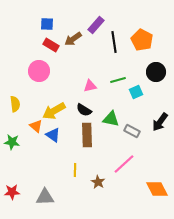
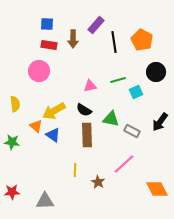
brown arrow: rotated 54 degrees counterclockwise
red rectangle: moved 2 px left; rotated 21 degrees counterclockwise
gray triangle: moved 4 px down
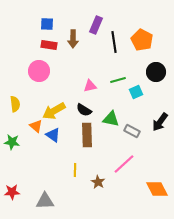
purple rectangle: rotated 18 degrees counterclockwise
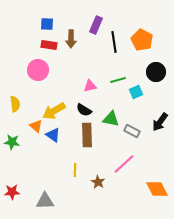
brown arrow: moved 2 px left
pink circle: moved 1 px left, 1 px up
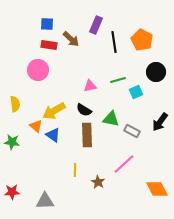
brown arrow: rotated 48 degrees counterclockwise
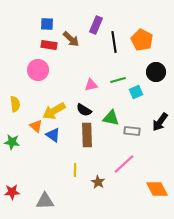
pink triangle: moved 1 px right, 1 px up
green triangle: moved 1 px up
gray rectangle: rotated 21 degrees counterclockwise
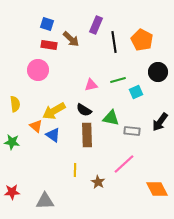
blue square: rotated 16 degrees clockwise
black circle: moved 2 px right
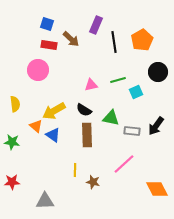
orange pentagon: rotated 15 degrees clockwise
black arrow: moved 4 px left, 4 px down
brown star: moved 5 px left; rotated 16 degrees counterclockwise
red star: moved 10 px up
